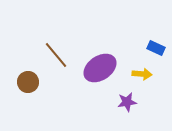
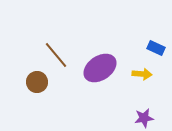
brown circle: moved 9 px right
purple star: moved 17 px right, 16 px down
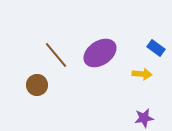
blue rectangle: rotated 12 degrees clockwise
purple ellipse: moved 15 px up
brown circle: moved 3 px down
